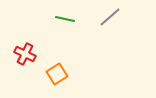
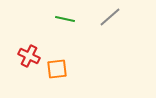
red cross: moved 4 px right, 2 px down
orange square: moved 5 px up; rotated 25 degrees clockwise
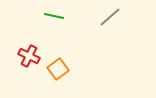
green line: moved 11 px left, 3 px up
orange square: moved 1 px right; rotated 30 degrees counterclockwise
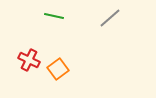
gray line: moved 1 px down
red cross: moved 4 px down
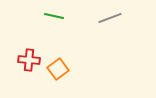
gray line: rotated 20 degrees clockwise
red cross: rotated 20 degrees counterclockwise
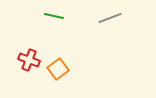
red cross: rotated 15 degrees clockwise
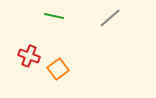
gray line: rotated 20 degrees counterclockwise
red cross: moved 4 px up
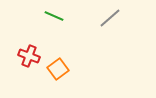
green line: rotated 12 degrees clockwise
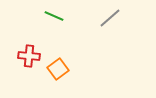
red cross: rotated 15 degrees counterclockwise
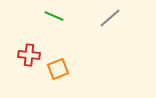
red cross: moved 1 px up
orange square: rotated 15 degrees clockwise
